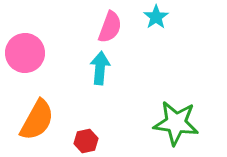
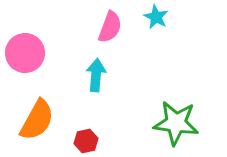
cyan star: rotated 10 degrees counterclockwise
cyan arrow: moved 4 px left, 7 px down
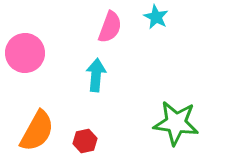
orange semicircle: moved 11 px down
red hexagon: moved 1 px left
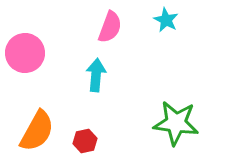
cyan star: moved 10 px right, 3 px down
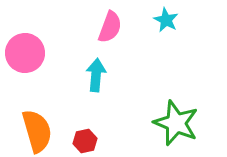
green star: rotated 15 degrees clockwise
orange semicircle: rotated 45 degrees counterclockwise
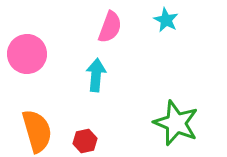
pink circle: moved 2 px right, 1 px down
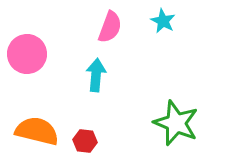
cyan star: moved 3 px left, 1 px down
orange semicircle: rotated 60 degrees counterclockwise
red hexagon: rotated 20 degrees clockwise
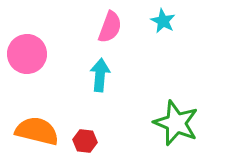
cyan arrow: moved 4 px right
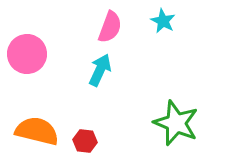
cyan arrow: moved 5 px up; rotated 20 degrees clockwise
